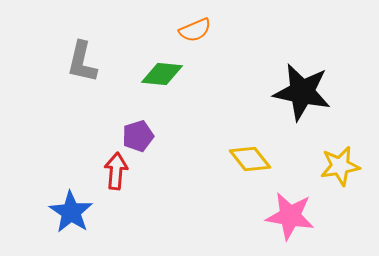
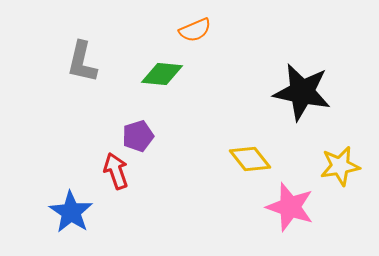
red arrow: rotated 24 degrees counterclockwise
pink star: moved 9 px up; rotated 9 degrees clockwise
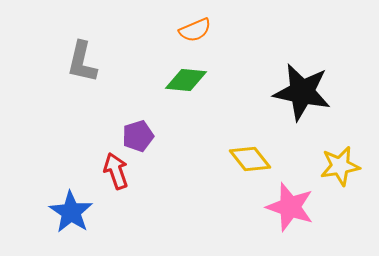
green diamond: moved 24 px right, 6 px down
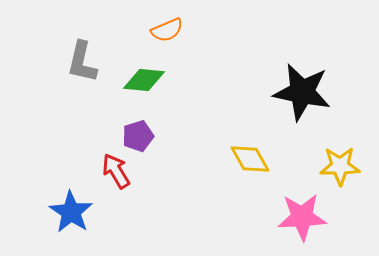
orange semicircle: moved 28 px left
green diamond: moved 42 px left
yellow diamond: rotated 9 degrees clockwise
yellow star: rotated 9 degrees clockwise
red arrow: rotated 12 degrees counterclockwise
pink star: moved 12 px right, 10 px down; rotated 21 degrees counterclockwise
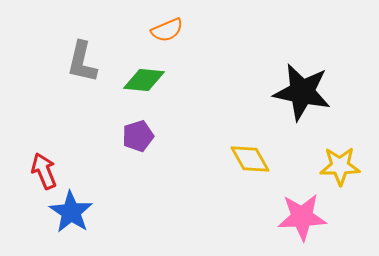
red arrow: moved 72 px left; rotated 9 degrees clockwise
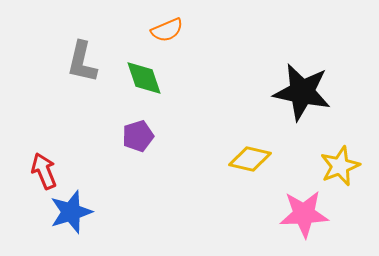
green diamond: moved 2 px up; rotated 66 degrees clockwise
yellow diamond: rotated 48 degrees counterclockwise
yellow star: rotated 21 degrees counterclockwise
blue star: rotated 21 degrees clockwise
pink star: moved 2 px right, 3 px up
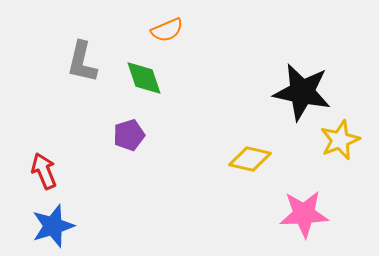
purple pentagon: moved 9 px left, 1 px up
yellow star: moved 26 px up
blue star: moved 18 px left, 14 px down
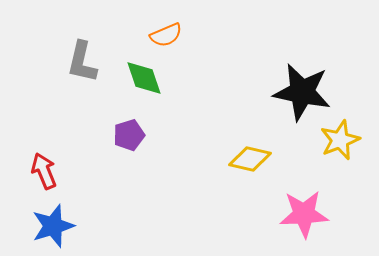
orange semicircle: moved 1 px left, 5 px down
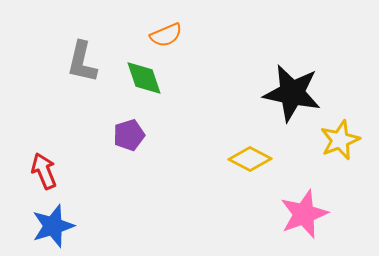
black star: moved 10 px left, 1 px down
yellow diamond: rotated 15 degrees clockwise
pink star: rotated 18 degrees counterclockwise
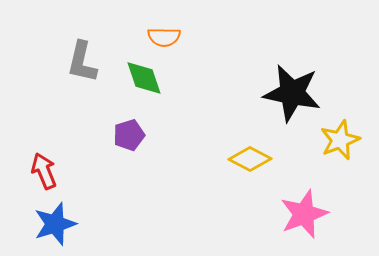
orange semicircle: moved 2 px left, 2 px down; rotated 24 degrees clockwise
blue star: moved 2 px right, 2 px up
